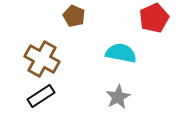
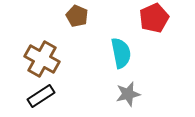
brown pentagon: moved 3 px right
cyan semicircle: rotated 68 degrees clockwise
gray star: moved 10 px right, 3 px up; rotated 15 degrees clockwise
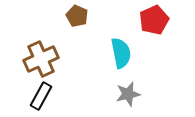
red pentagon: moved 2 px down
brown cross: moved 1 px left; rotated 36 degrees clockwise
black rectangle: rotated 28 degrees counterclockwise
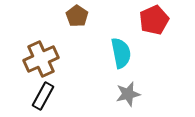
brown pentagon: rotated 10 degrees clockwise
black rectangle: moved 2 px right
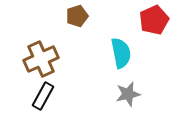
brown pentagon: rotated 20 degrees clockwise
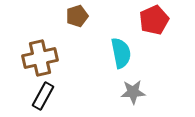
brown cross: moved 1 px left, 1 px up; rotated 12 degrees clockwise
gray star: moved 5 px right, 2 px up; rotated 10 degrees clockwise
